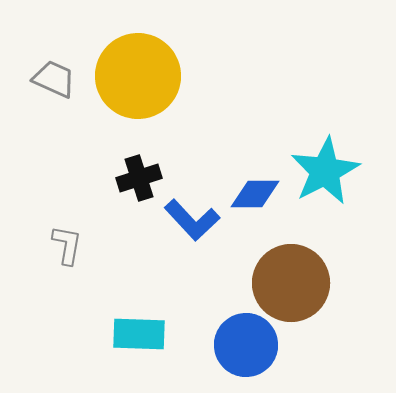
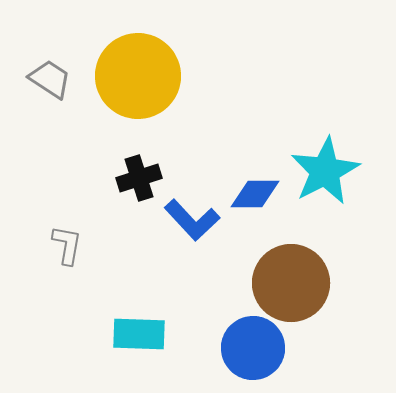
gray trapezoid: moved 4 px left; rotated 9 degrees clockwise
blue circle: moved 7 px right, 3 px down
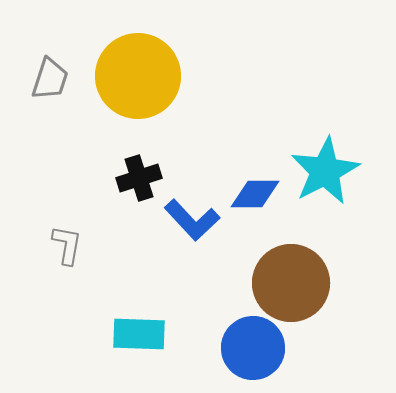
gray trapezoid: rotated 75 degrees clockwise
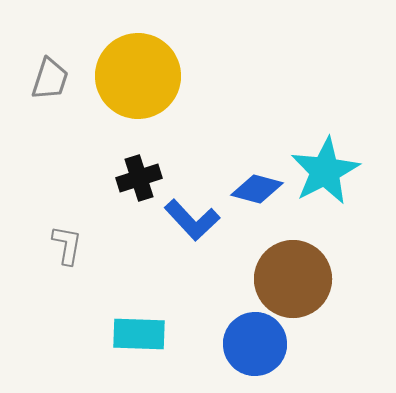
blue diamond: moved 2 px right, 5 px up; rotated 15 degrees clockwise
brown circle: moved 2 px right, 4 px up
blue circle: moved 2 px right, 4 px up
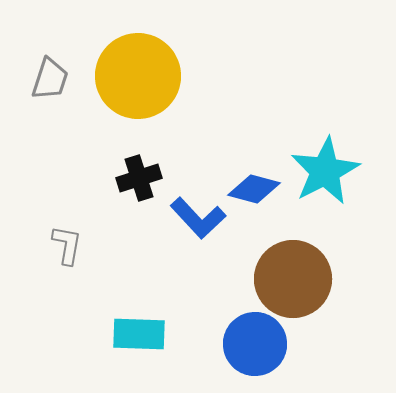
blue diamond: moved 3 px left
blue L-shape: moved 6 px right, 2 px up
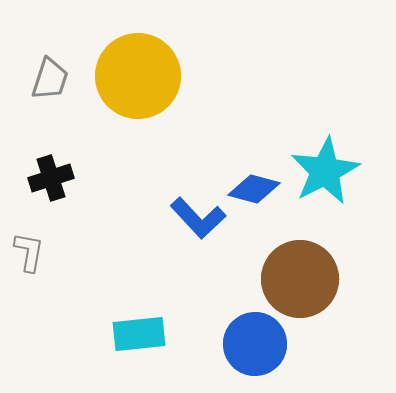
black cross: moved 88 px left
gray L-shape: moved 38 px left, 7 px down
brown circle: moved 7 px right
cyan rectangle: rotated 8 degrees counterclockwise
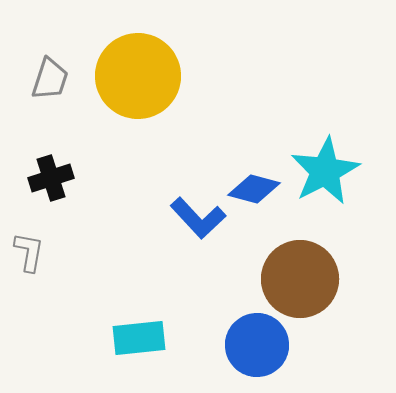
cyan rectangle: moved 4 px down
blue circle: moved 2 px right, 1 px down
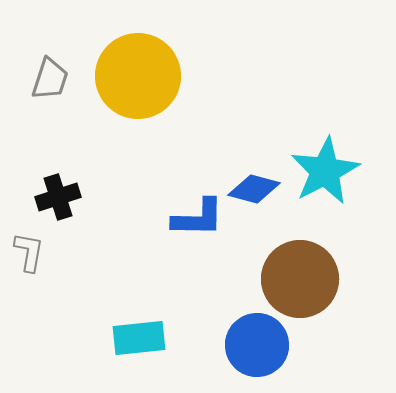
black cross: moved 7 px right, 19 px down
blue L-shape: rotated 46 degrees counterclockwise
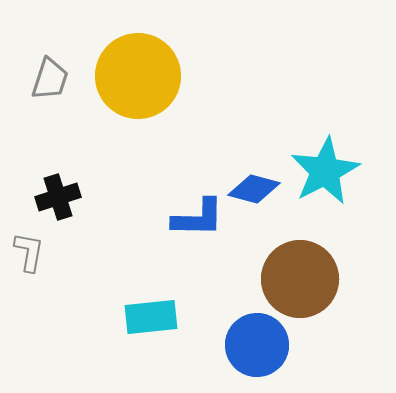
cyan rectangle: moved 12 px right, 21 px up
